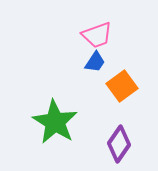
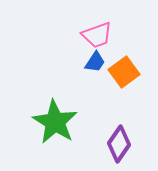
orange square: moved 2 px right, 14 px up
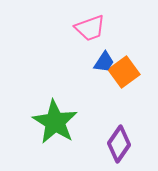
pink trapezoid: moved 7 px left, 7 px up
blue trapezoid: moved 9 px right
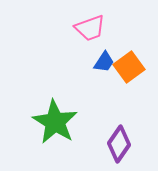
orange square: moved 5 px right, 5 px up
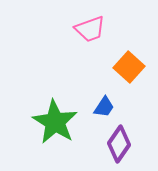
pink trapezoid: moved 1 px down
blue trapezoid: moved 45 px down
orange square: rotated 12 degrees counterclockwise
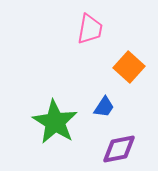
pink trapezoid: rotated 60 degrees counterclockwise
purple diamond: moved 5 px down; rotated 45 degrees clockwise
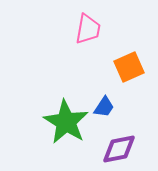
pink trapezoid: moved 2 px left
orange square: rotated 24 degrees clockwise
green star: moved 11 px right
